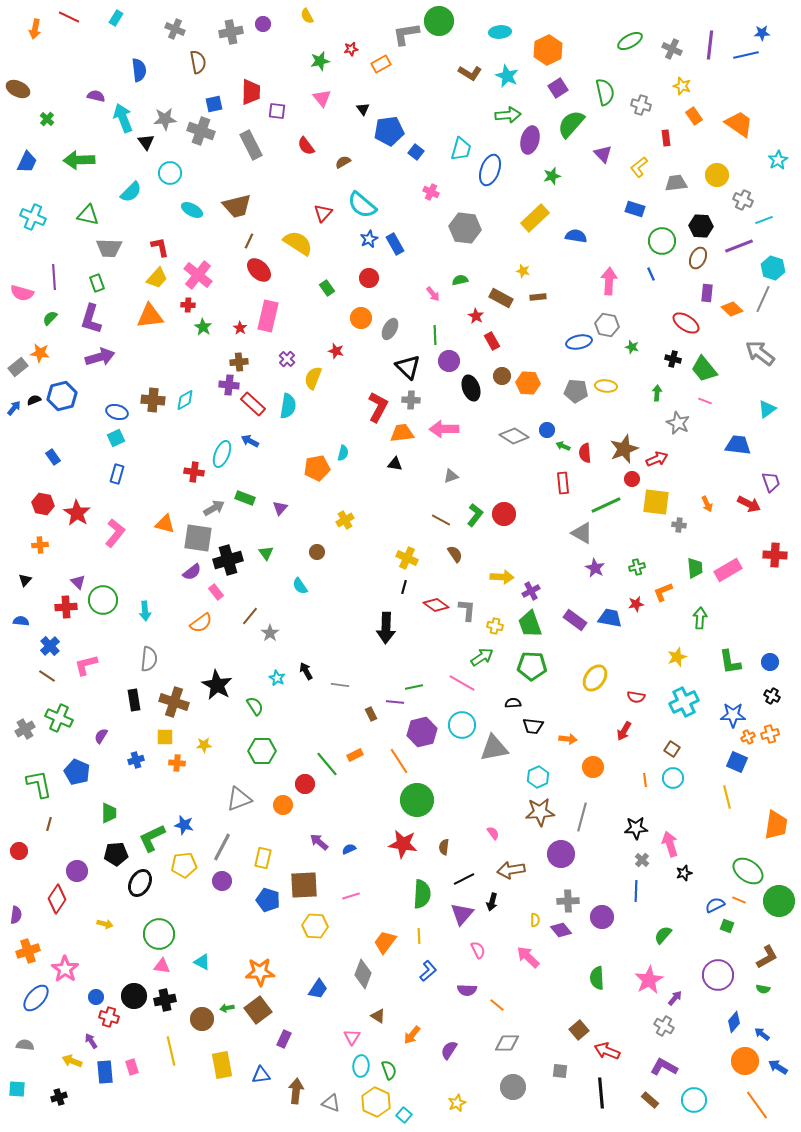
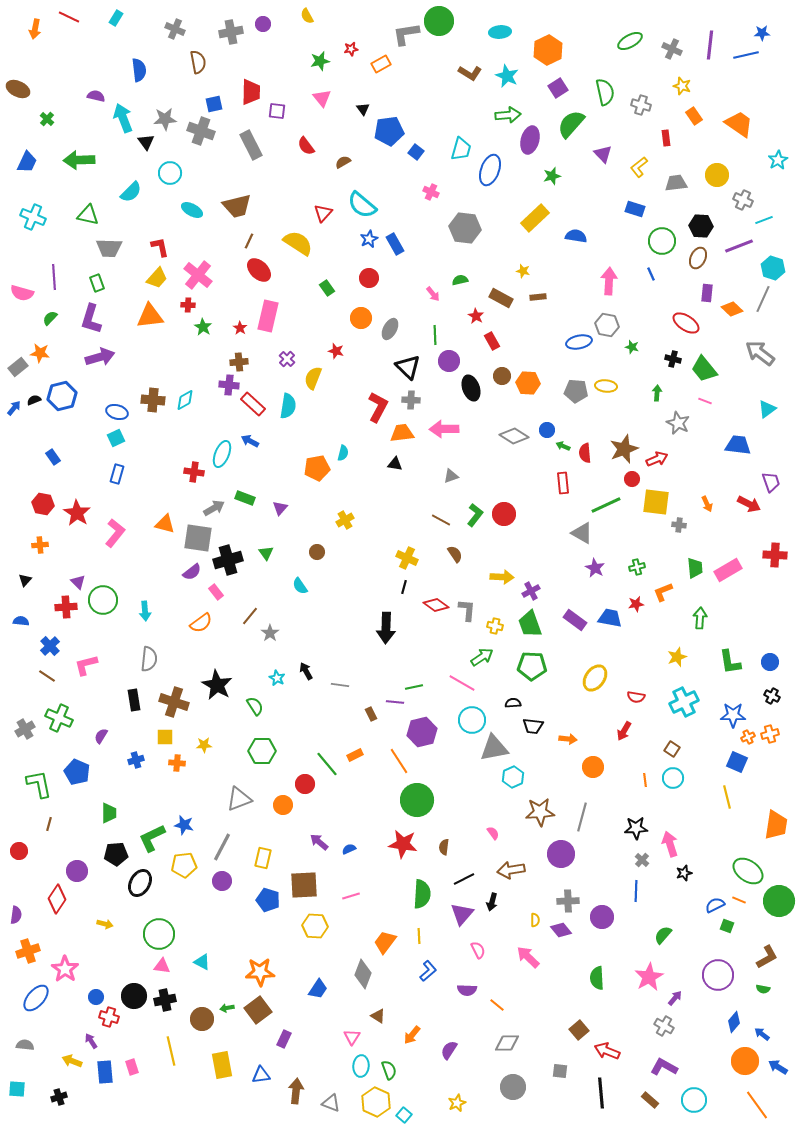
cyan circle at (462, 725): moved 10 px right, 5 px up
cyan hexagon at (538, 777): moved 25 px left
pink star at (649, 980): moved 3 px up
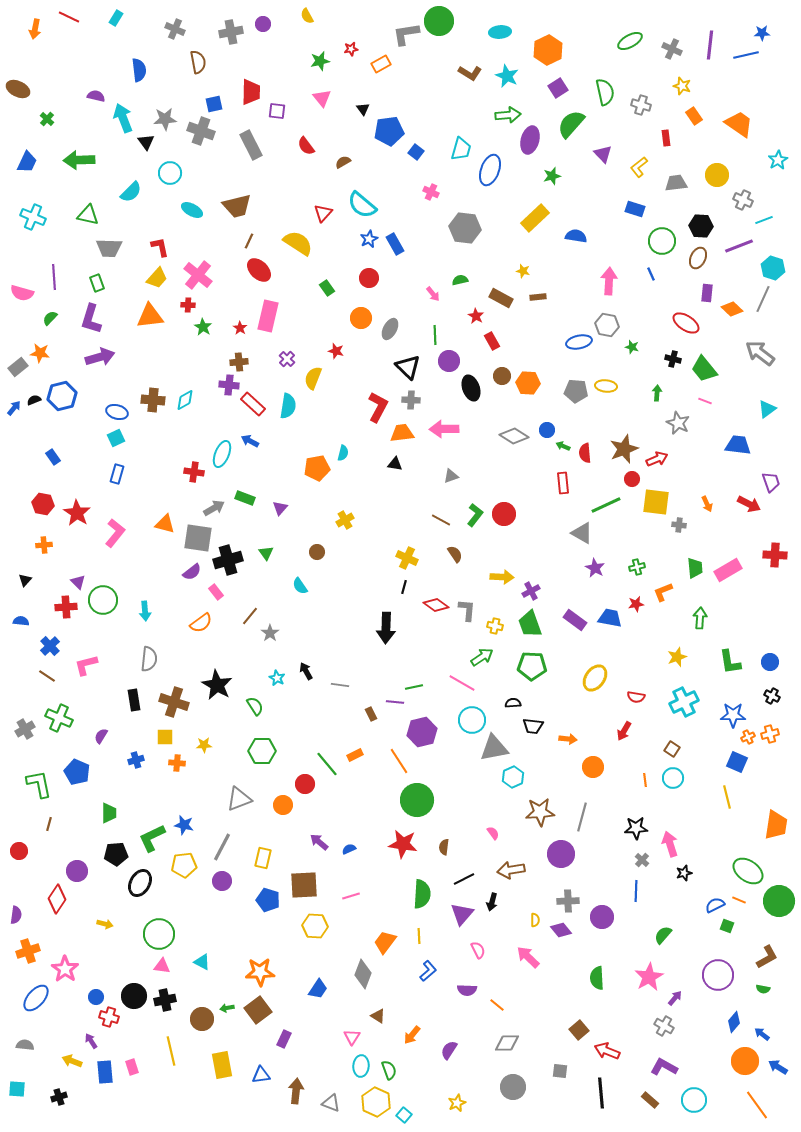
orange cross at (40, 545): moved 4 px right
